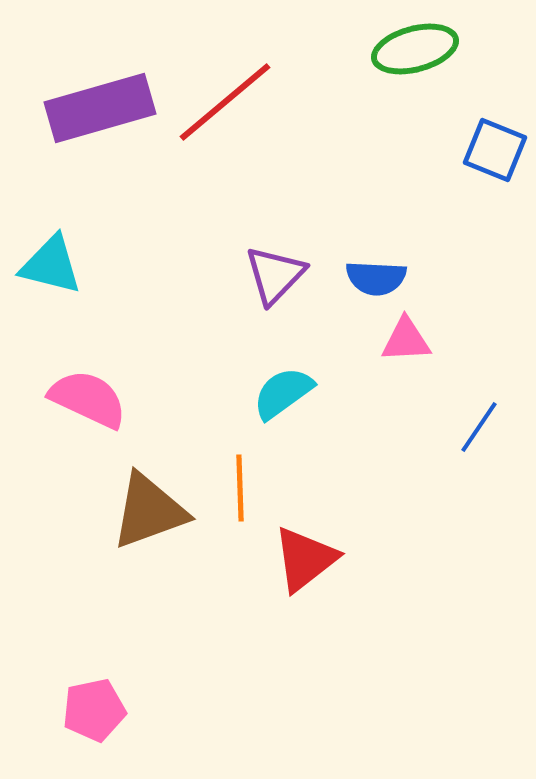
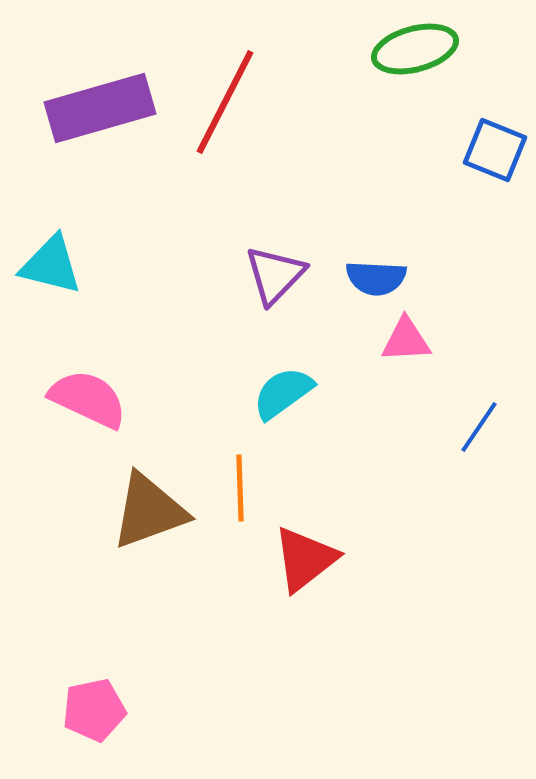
red line: rotated 23 degrees counterclockwise
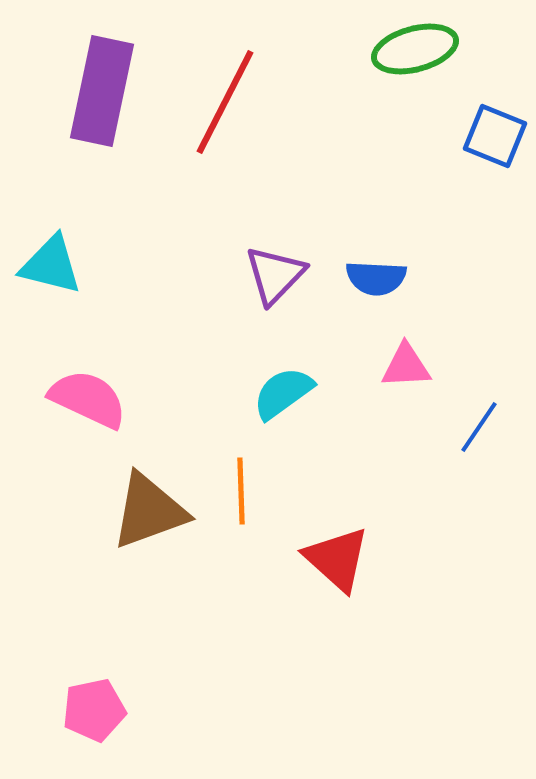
purple rectangle: moved 2 px right, 17 px up; rotated 62 degrees counterclockwise
blue square: moved 14 px up
pink triangle: moved 26 px down
orange line: moved 1 px right, 3 px down
red triangle: moved 32 px right; rotated 40 degrees counterclockwise
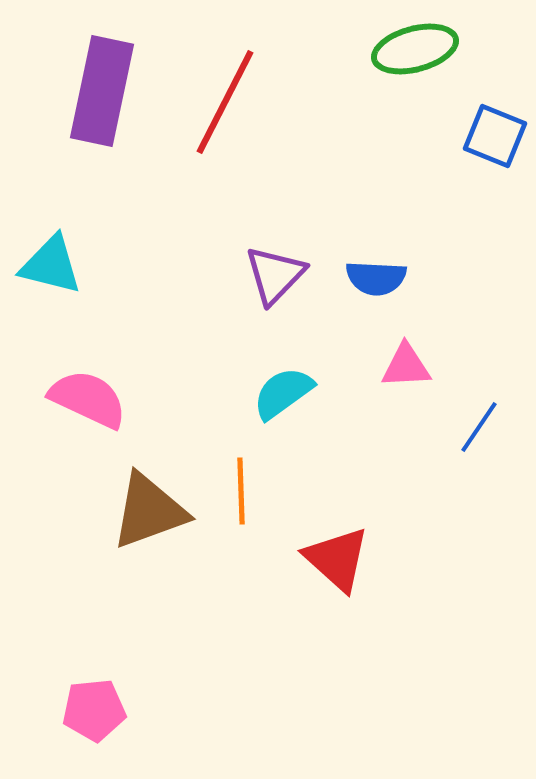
pink pentagon: rotated 6 degrees clockwise
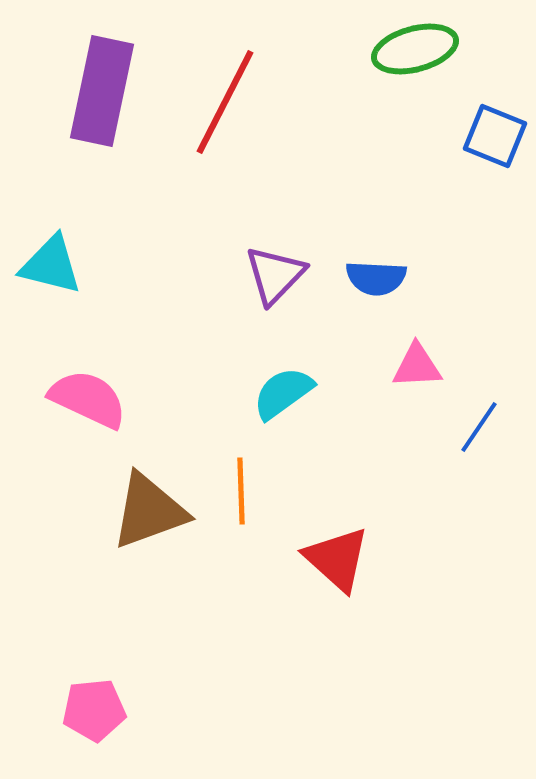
pink triangle: moved 11 px right
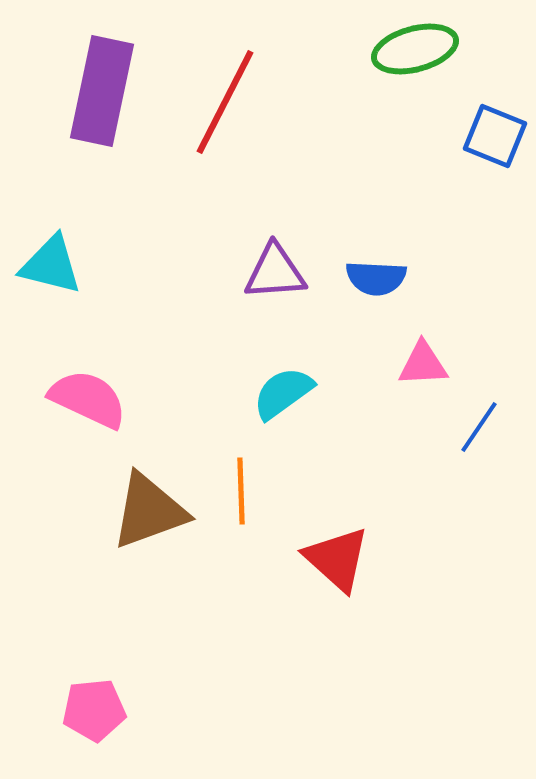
purple triangle: moved 3 px up; rotated 42 degrees clockwise
pink triangle: moved 6 px right, 2 px up
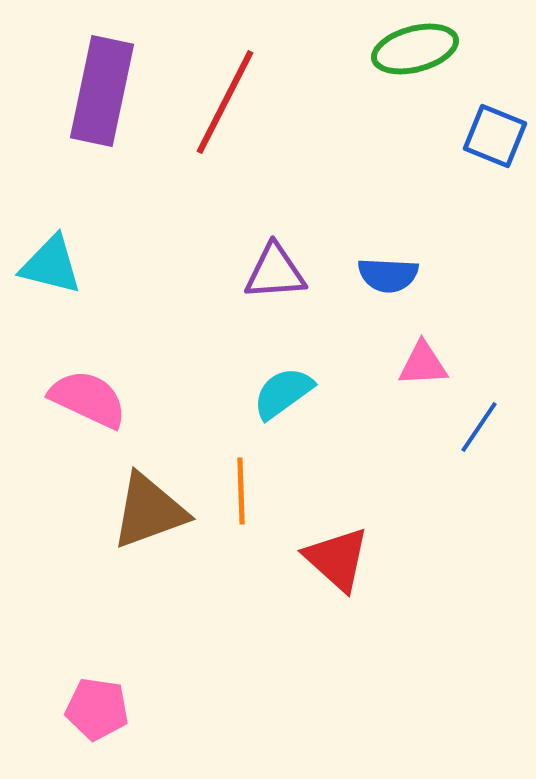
blue semicircle: moved 12 px right, 3 px up
pink pentagon: moved 3 px right, 1 px up; rotated 14 degrees clockwise
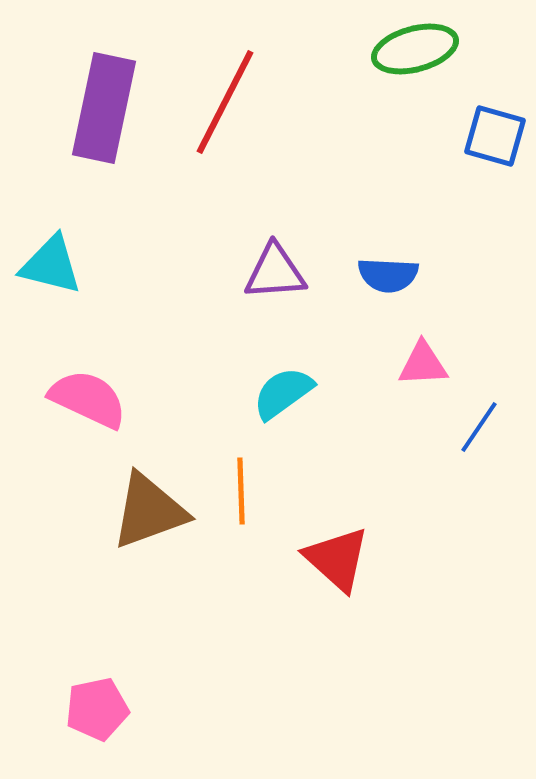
purple rectangle: moved 2 px right, 17 px down
blue square: rotated 6 degrees counterclockwise
pink pentagon: rotated 20 degrees counterclockwise
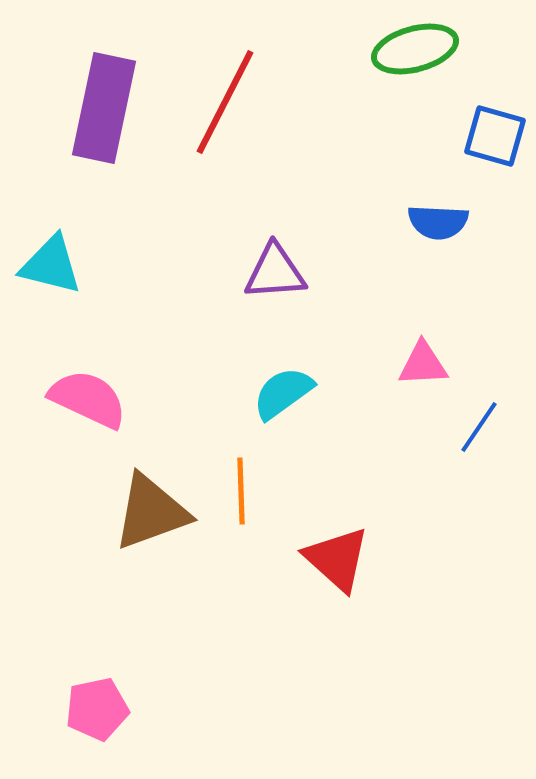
blue semicircle: moved 50 px right, 53 px up
brown triangle: moved 2 px right, 1 px down
